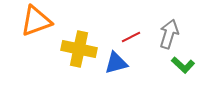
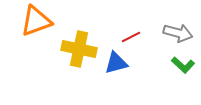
gray arrow: moved 9 px right, 1 px up; rotated 88 degrees clockwise
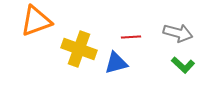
red line: rotated 24 degrees clockwise
yellow cross: rotated 8 degrees clockwise
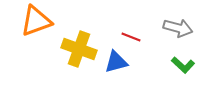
gray arrow: moved 5 px up
red line: rotated 24 degrees clockwise
blue triangle: moved 1 px up
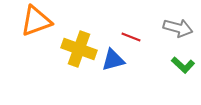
blue triangle: moved 3 px left, 2 px up
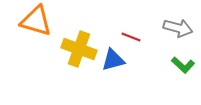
orange triangle: rotated 36 degrees clockwise
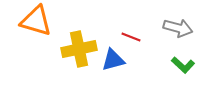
yellow cross: rotated 32 degrees counterclockwise
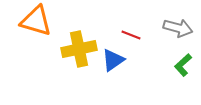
red line: moved 2 px up
blue triangle: rotated 20 degrees counterclockwise
green L-shape: rotated 95 degrees clockwise
